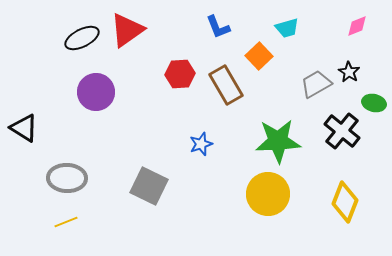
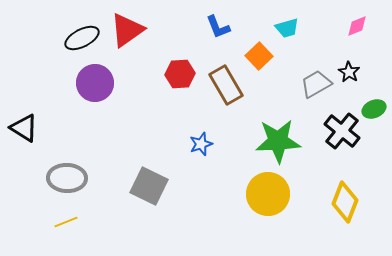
purple circle: moved 1 px left, 9 px up
green ellipse: moved 6 px down; rotated 35 degrees counterclockwise
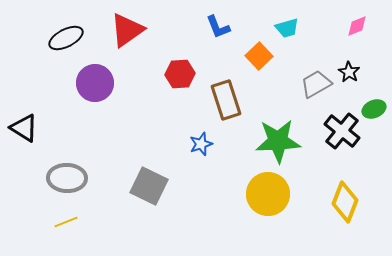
black ellipse: moved 16 px left
brown rectangle: moved 15 px down; rotated 12 degrees clockwise
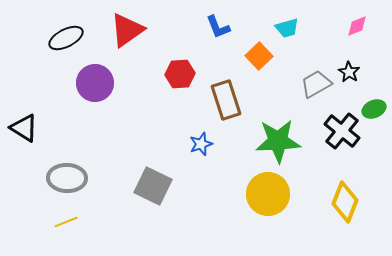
gray square: moved 4 px right
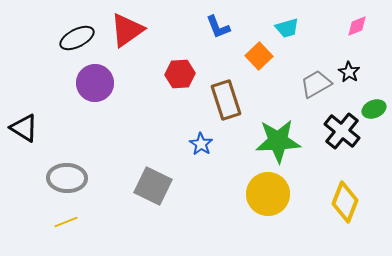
black ellipse: moved 11 px right
blue star: rotated 20 degrees counterclockwise
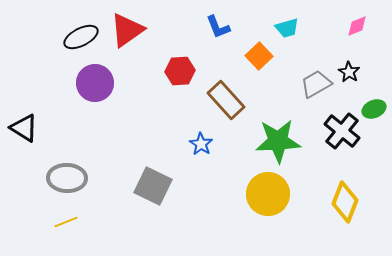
black ellipse: moved 4 px right, 1 px up
red hexagon: moved 3 px up
brown rectangle: rotated 24 degrees counterclockwise
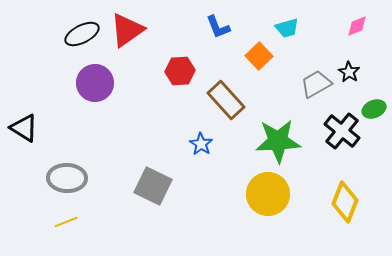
black ellipse: moved 1 px right, 3 px up
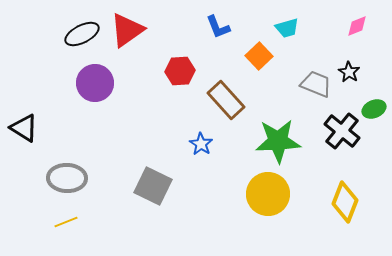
gray trapezoid: rotated 52 degrees clockwise
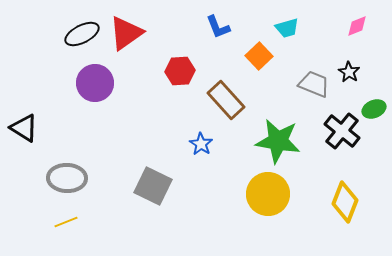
red triangle: moved 1 px left, 3 px down
gray trapezoid: moved 2 px left
green star: rotated 12 degrees clockwise
